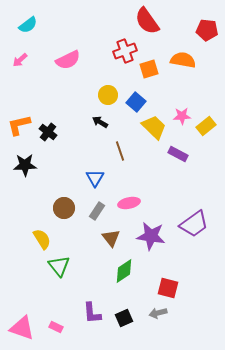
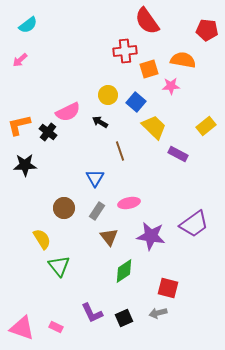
red cross: rotated 15 degrees clockwise
pink semicircle: moved 52 px down
pink star: moved 11 px left, 30 px up
brown triangle: moved 2 px left, 1 px up
purple L-shape: rotated 20 degrees counterclockwise
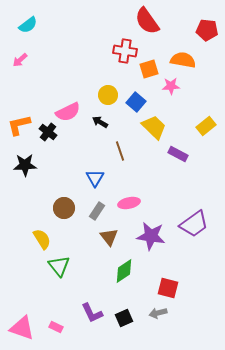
red cross: rotated 15 degrees clockwise
